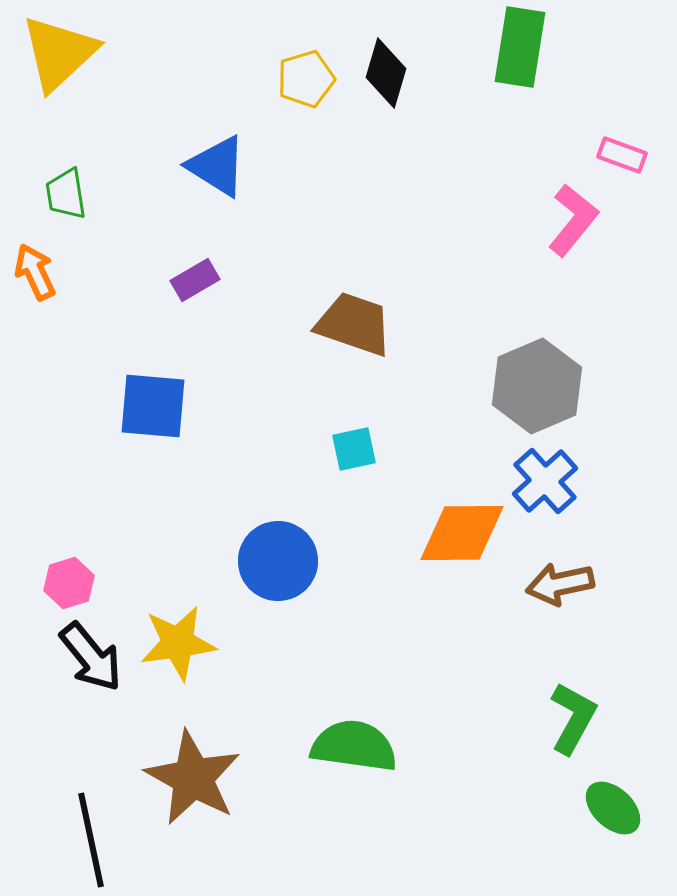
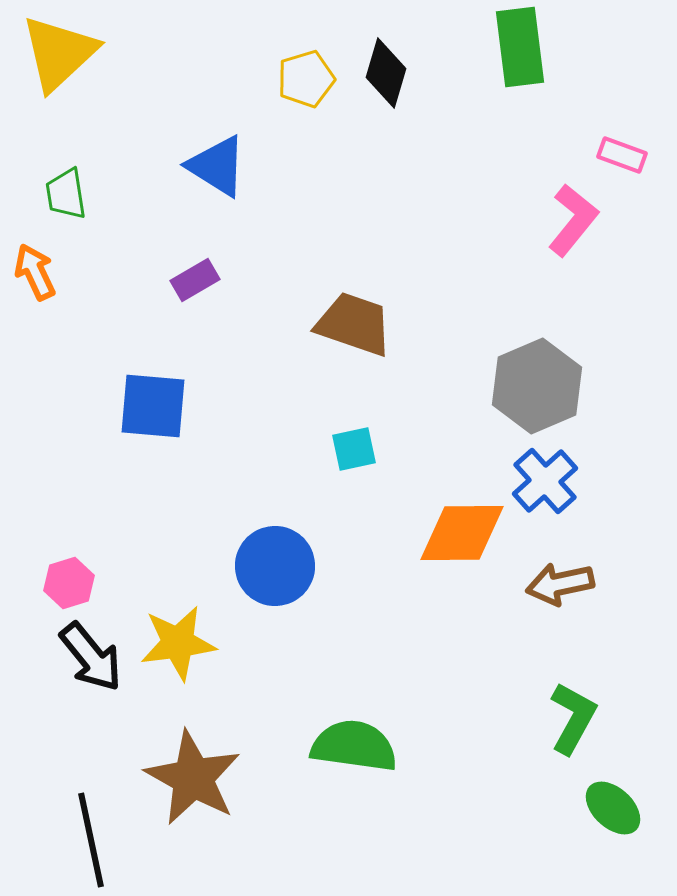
green rectangle: rotated 16 degrees counterclockwise
blue circle: moved 3 px left, 5 px down
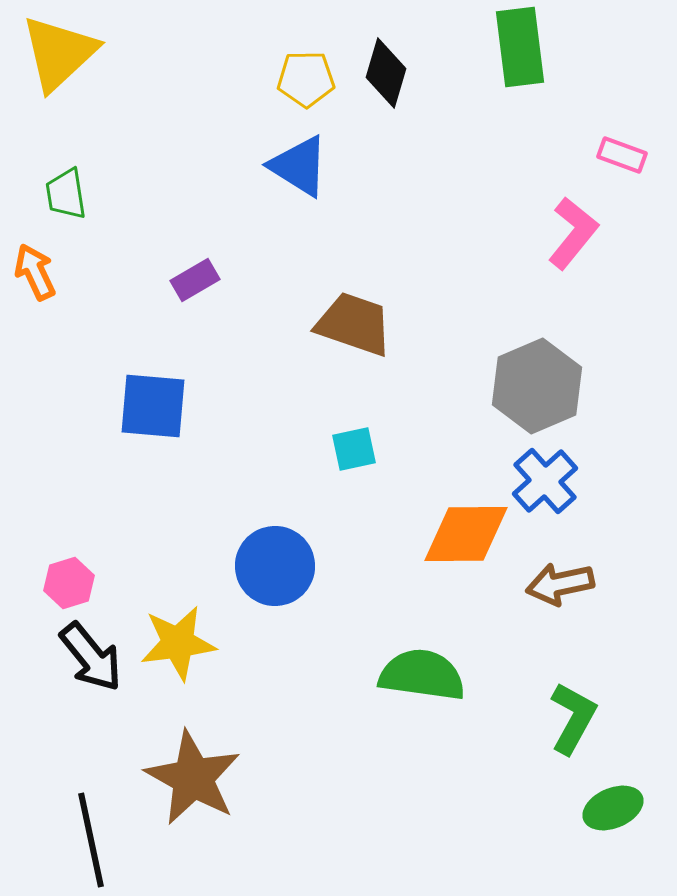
yellow pentagon: rotated 16 degrees clockwise
blue triangle: moved 82 px right
pink L-shape: moved 13 px down
orange diamond: moved 4 px right, 1 px down
green semicircle: moved 68 px right, 71 px up
green ellipse: rotated 66 degrees counterclockwise
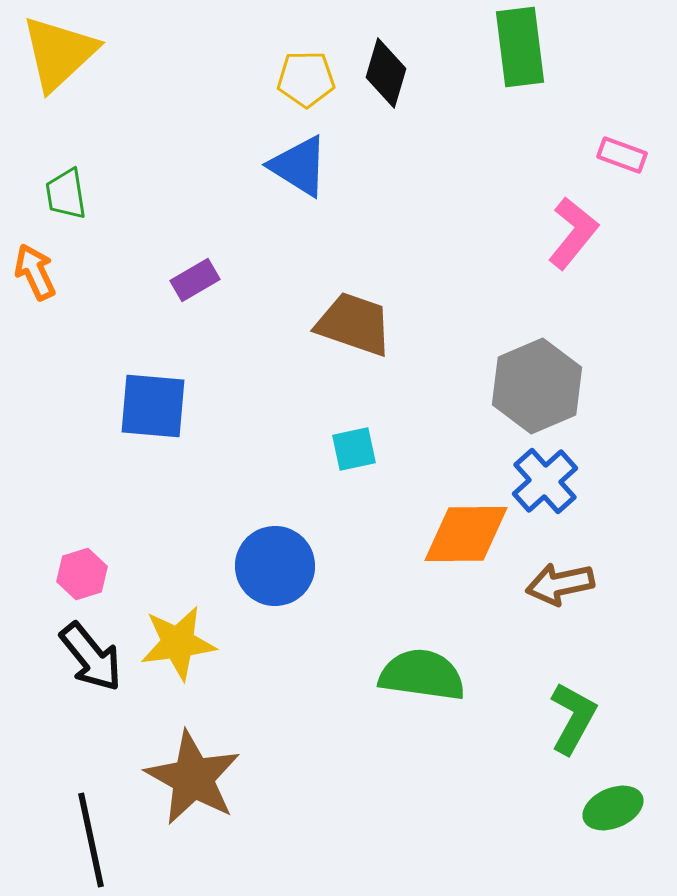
pink hexagon: moved 13 px right, 9 px up
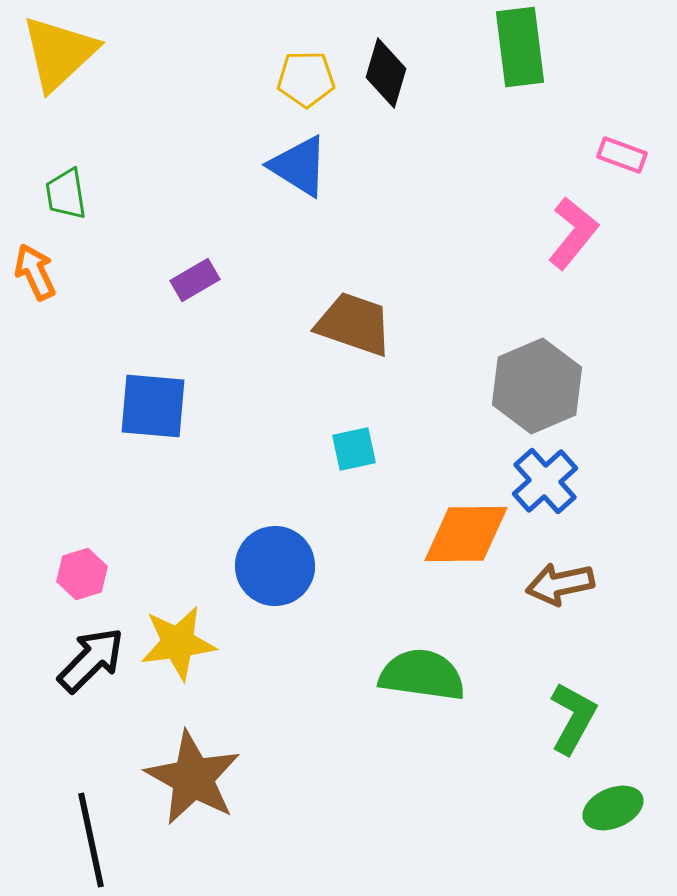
black arrow: moved 3 px down; rotated 96 degrees counterclockwise
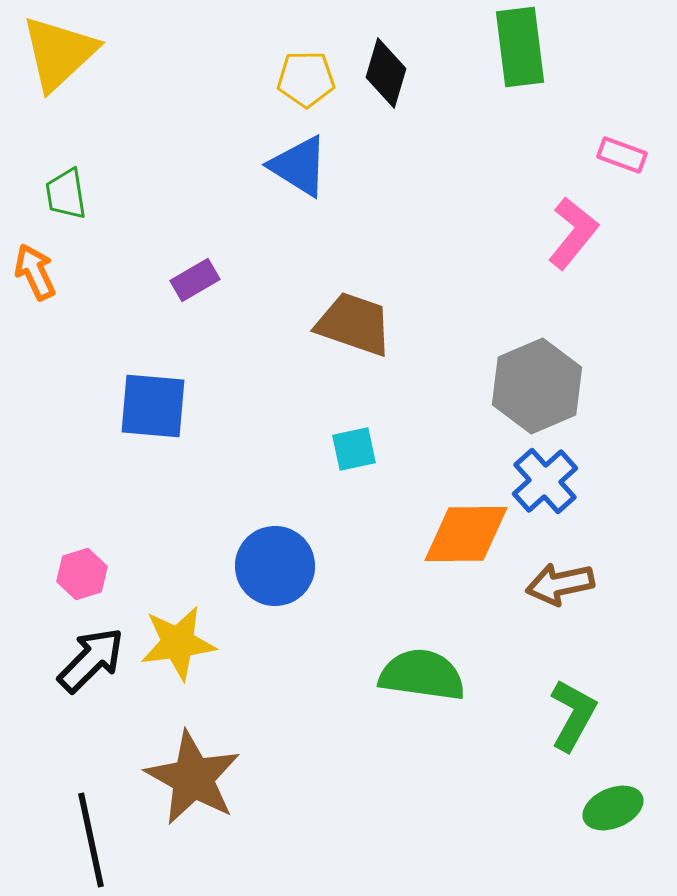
green L-shape: moved 3 px up
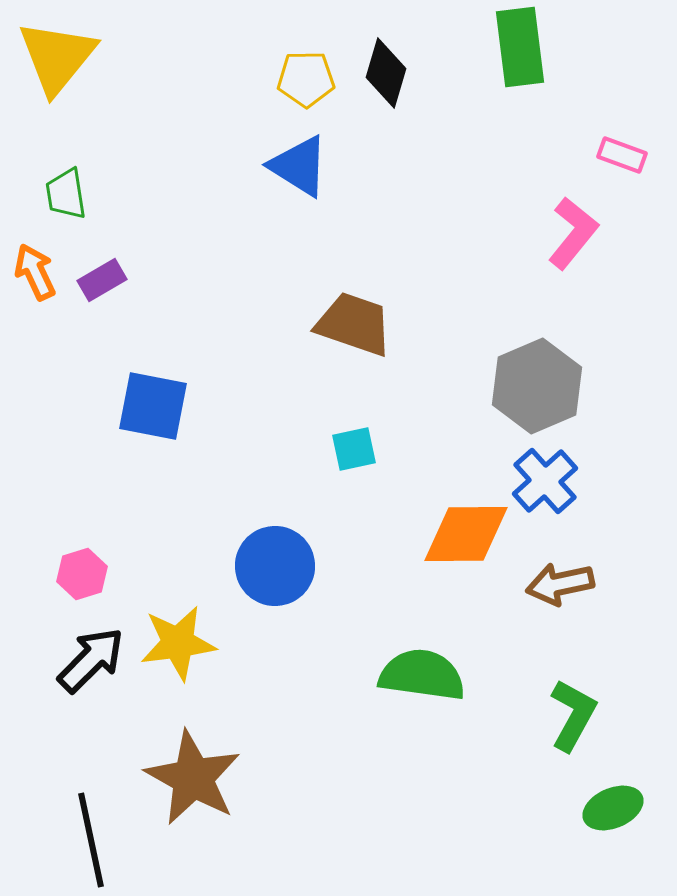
yellow triangle: moved 2 px left, 4 px down; rotated 8 degrees counterclockwise
purple rectangle: moved 93 px left
blue square: rotated 6 degrees clockwise
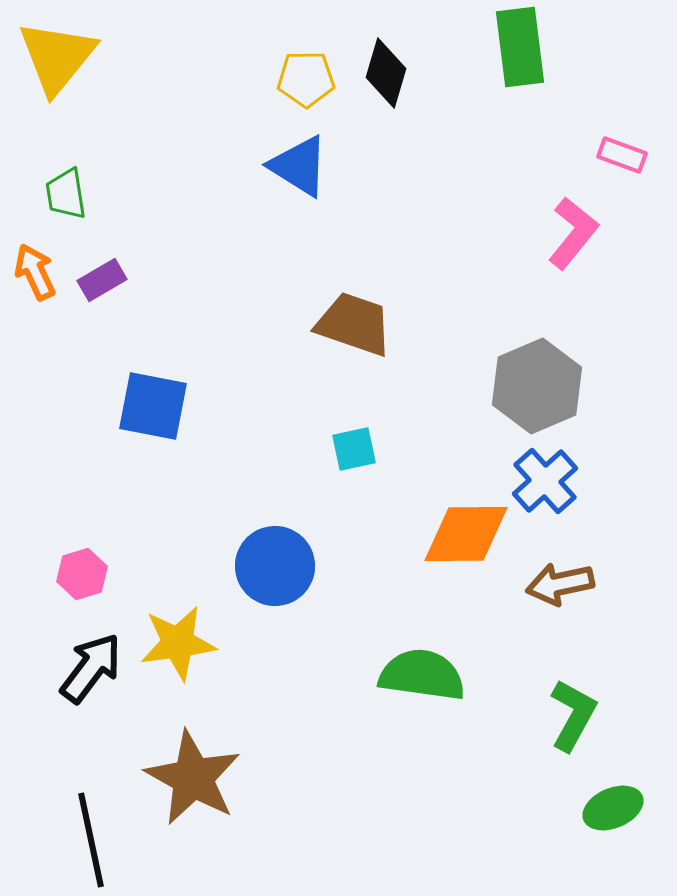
black arrow: moved 8 px down; rotated 8 degrees counterclockwise
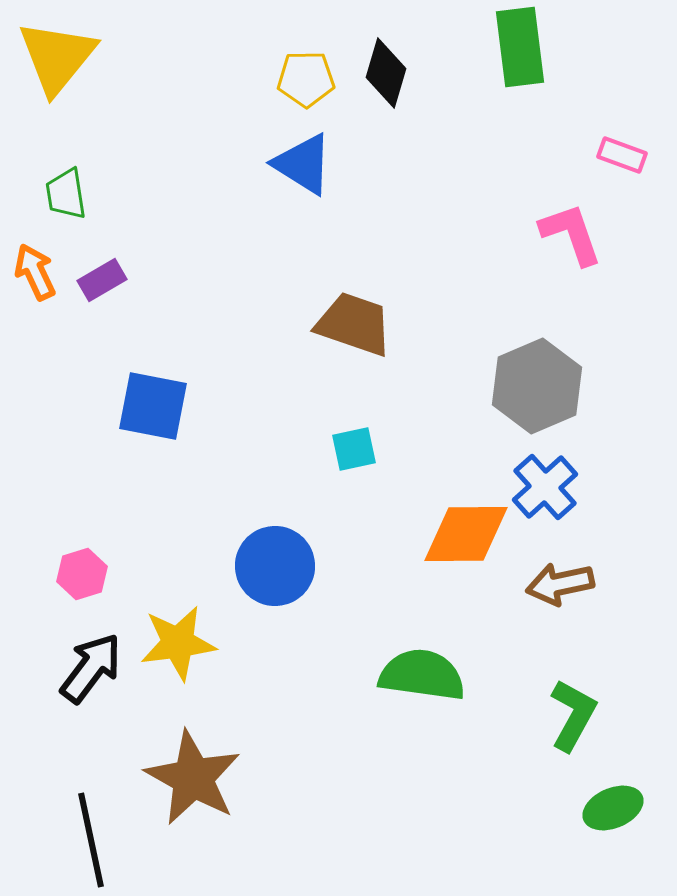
blue triangle: moved 4 px right, 2 px up
pink L-shape: moved 2 px left, 1 px down; rotated 58 degrees counterclockwise
blue cross: moved 6 px down
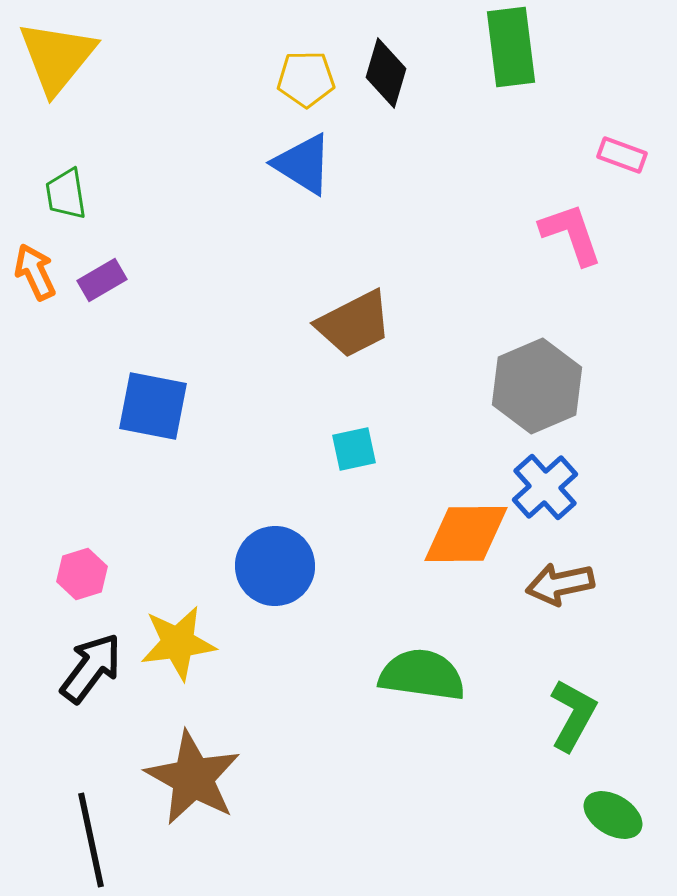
green rectangle: moved 9 px left
brown trapezoid: rotated 134 degrees clockwise
green ellipse: moved 7 px down; rotated 54 degrees clockwise
